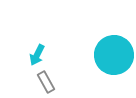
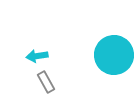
cyan arrow: moved 1 px down; rotated 55 degrees clockwise
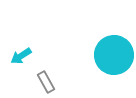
cyan arrow: moved 16 px left; rotated 25 degrees counterclockwise
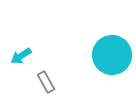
cyan circle: moved 2 px left
